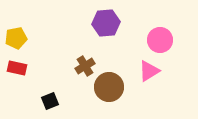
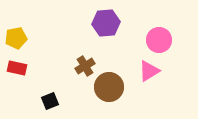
pink circle: moved 1 px left
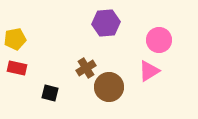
yellow pentagon: moved 1 px left, 1 px down
brown cross: moved 1 px right, 2 px down
black square: moved 8 px up; rotated 36 degrees clockwise
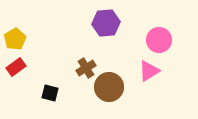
yellow pentagon: rotated 20 degrees counterclockwise
red rectangle: moved 1 px left, 1 px up; rotated 48 degrees counterclockwise
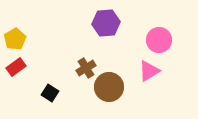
black square: rotated 18 degrees clockwise
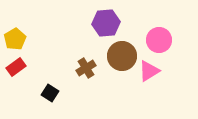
brown circle: moved 13 px right, 31 px up
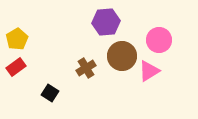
purple hexagon: moved 1 px up
yellow pentagon: moved 2 px right
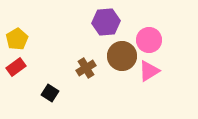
pink circle: moved 10 px left
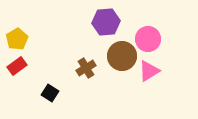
pink circle: moved 1 px left, 1 px up
red rectangle: moved 1 px right, 1 px up
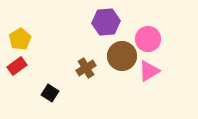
yellow pentagon: moved 3 px right
